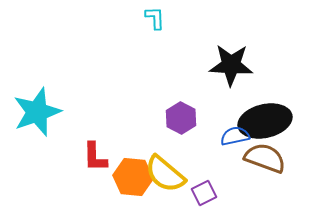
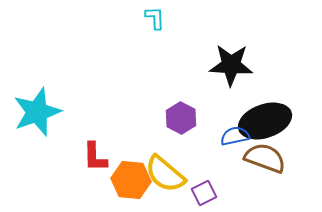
black ellipse: rotated 6 degrees counterclockwise
orange hexagon: moved 2 px left, 3 px down
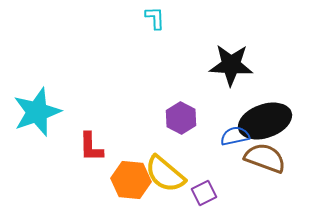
red L-shape: moved 4 px left, 10 px up
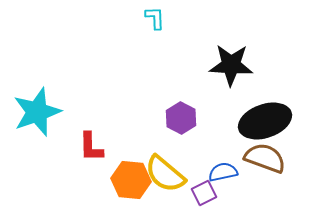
blue semicircle: moved 12 px left, 36 px down
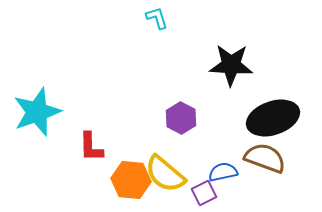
cyan L-shape: moved 2 px right; rotated 15 degrees counterclockwise
black ellipse: moved 8 px right, 3 px up
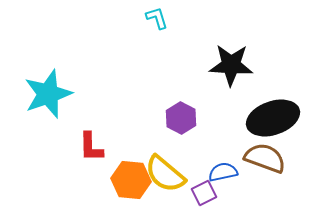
cyan star: moved 11 px right, 18 px up
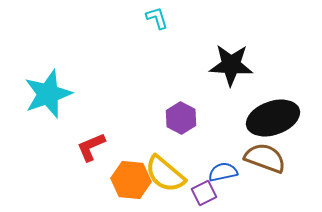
red L-shape: rotated 68 degrees clockwise
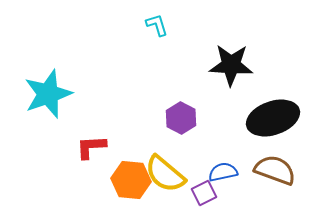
cyan L-shape: moved 7 px down
red L-shape: rotated 20 degrees clockwise
brown semicircle: moved 10 px right, 12 px down
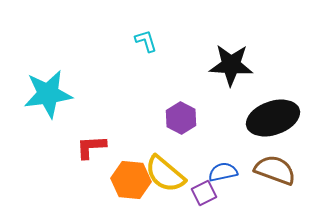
cyan L-shape: moved 11 px left, 16 px down
cyan star: rotated 12 degrees clockwise
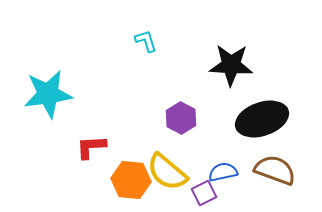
black ellipse: moved 11 px left, 1 px down
yellow semicircle: moved 2 px right, 2 px up
